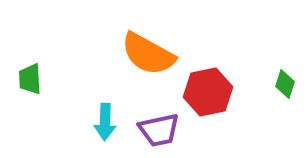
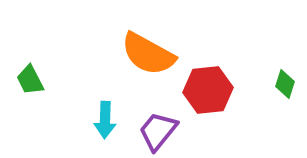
green trapezoid: moved 1 px down; rotated 24 degrees counterclockwise
red hexagon: moved 2 px up; rotated 6 degrees clockwise
cyan arrow: moved 2 px up
purple trapezoid: moved 1 px left, 1 px down; rotated 141 degrees clockwise
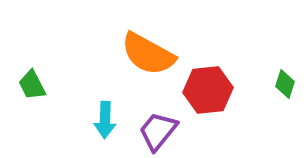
green trapezoid: moved 2 px right, 5 px down
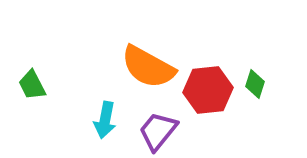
orange semicircle: moved 13 px down
green diamond: moved 30 px left
cyan arrow: rotated 9 degrees clockwise
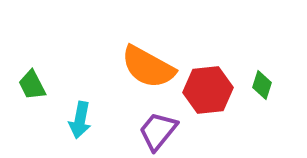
green diamond: moved 7 px right, 1 px down
cyan arrow: moved 25 px left
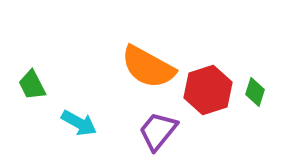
green diamond: moved 7 px left, 7 px down
red hexagon: rotated 12 degrees counterclockwise
cyan arrow: moved 1 px left, 3 px down; rotated 72 degrees counterclockwise
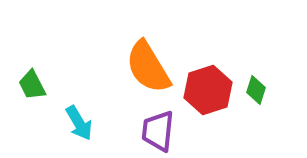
orange semicircle: rotated 30 degrees clockwise
green diamond: moved 1 px right, 2 px up
cyan arrow: rotated 30 degrees clockwise
purple trapezoid: rotated 33 degrees counterclockwise
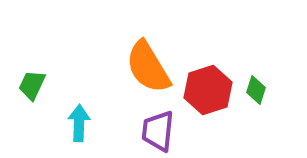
green trapezoid: rotated 52 degrees clockwise
cyan arrow: rotated 147 degrees counterclockwise
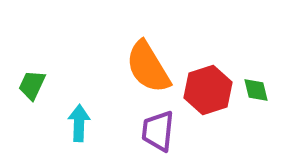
green diamond: rotated 32 degrees counterclockwise
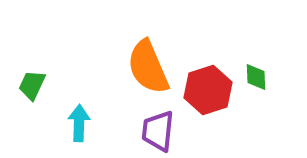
orange semicircle: rotated 8 degrees clockwise
green diamond: moved 13 px up; rotated 12 degrees clockwise
